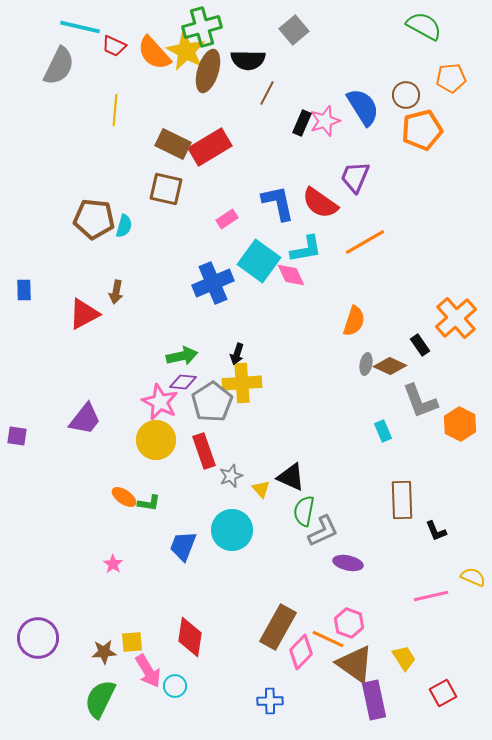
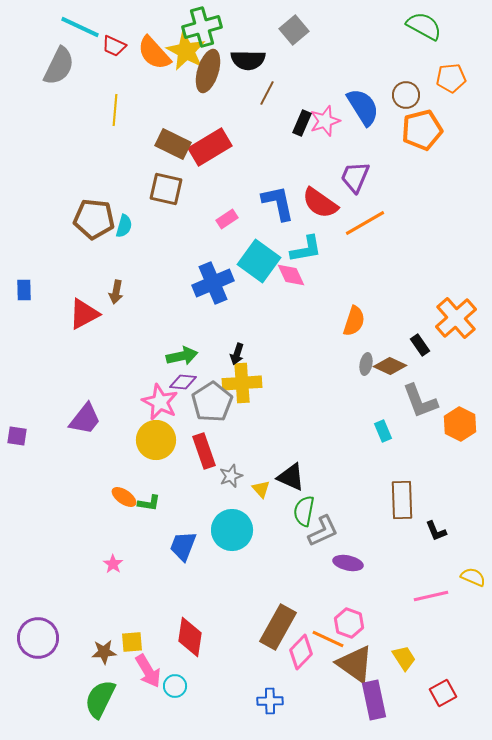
cyan line at (80, 27): rotated 12 degrees clockwise
orange line at (365, 242): moved 19 px up
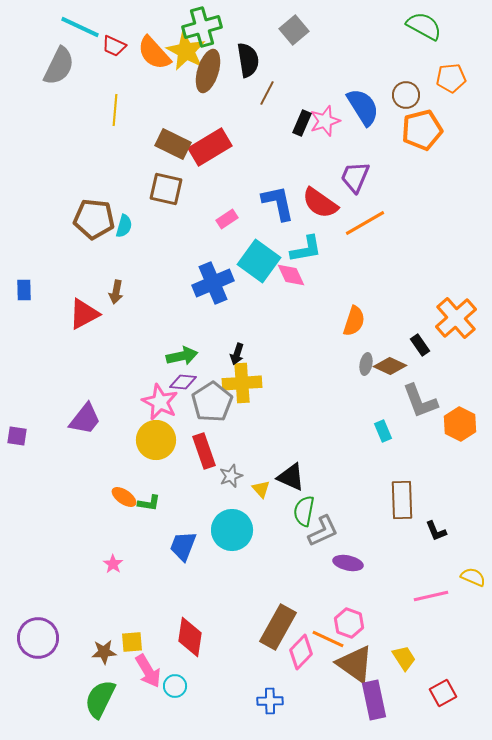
black semicircle at (248, 60): rotated 100 degrees counterclockwise
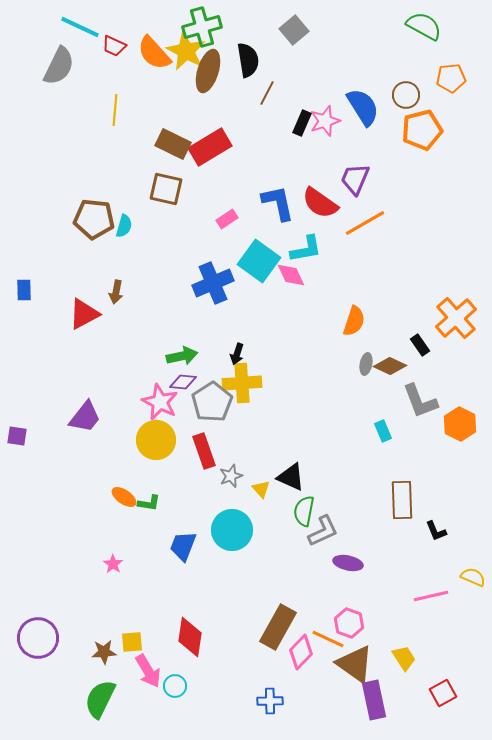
purple trapezoid at (355, 177): moved 2 px down
purple trapezoid at (85, 419): moved 2 px up
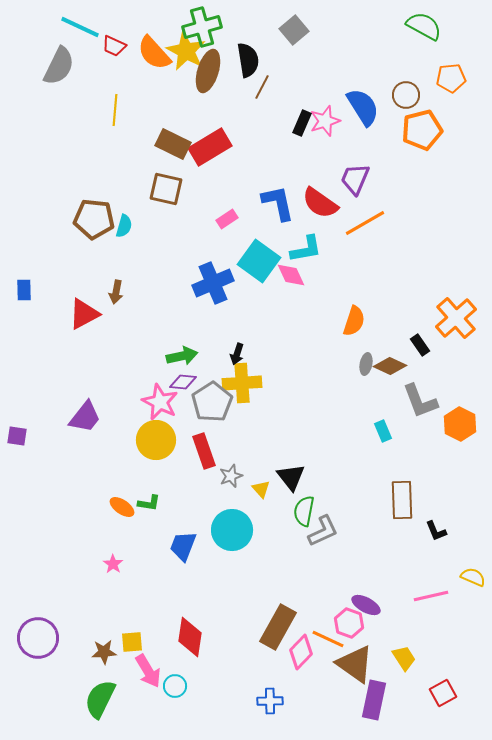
brown line at (267, 93): moved 5 px left, 6 px up
black triangle at (291, 477): rotated 28 degrees clockwise
orange ellipse at (124, 497): moved 2 px left, 10 px down
purple ellipse at (348, 563): moved 18 px right, 42 px down; rotated 16 degrees clockwise
purple rectangle at (374, 700): rotated 24 degrees clockwise
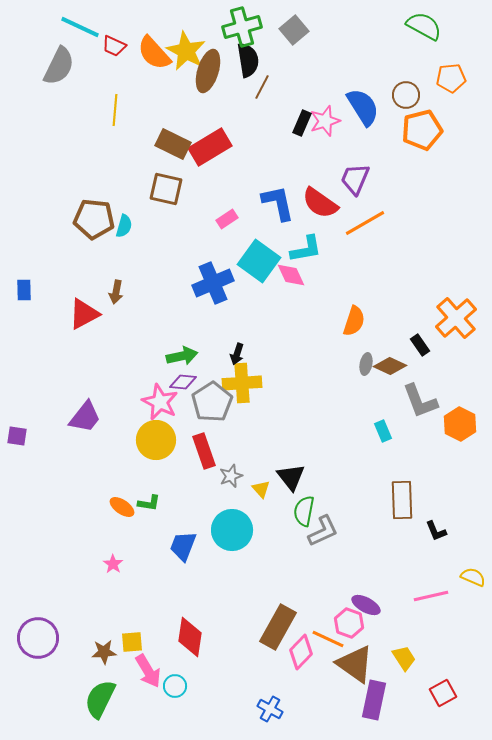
green cross at (202, 27): moved 40 px right
blue cross at (270, 701): moved 8 px down; rotated 30 degrees clockwise
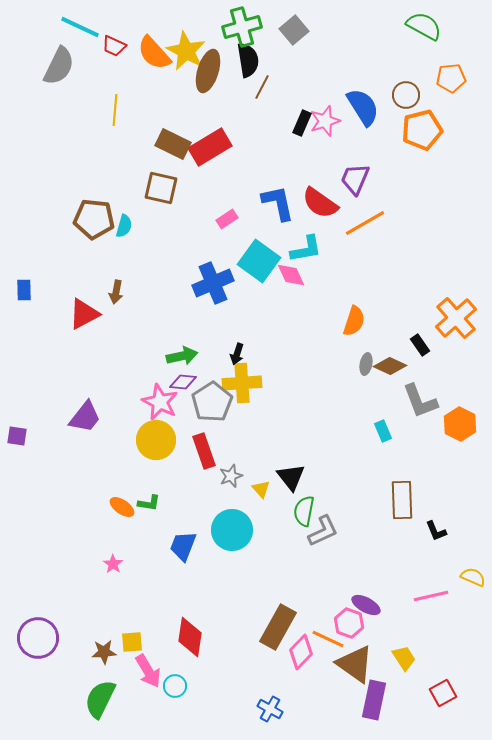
brown square at (166, 189): moved 5 px left, 1 px up
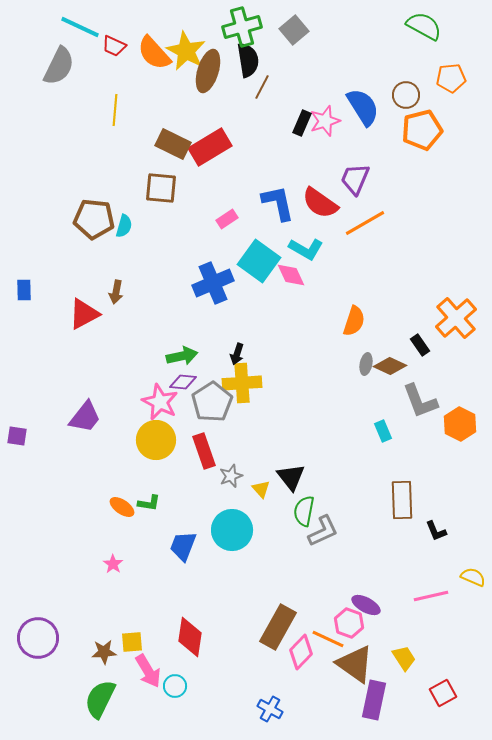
brown square at (161, 188): rotated 8 degrees counterclockwise
cyan L-shape at (306, 249): rotated 40 degrees clockwise
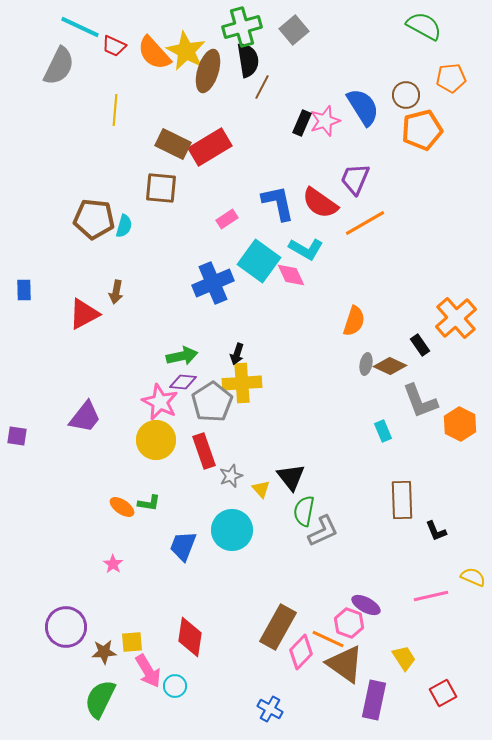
purple circle at (38, 638): moved 28 px right, 11 px up
brown triangle at (355, 664): moved 10 px left
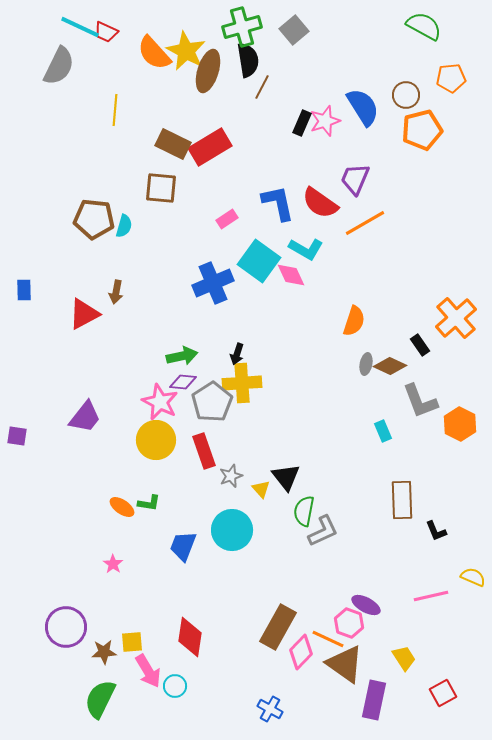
red trapezoid at (114, 46): moved 8 px left, 14 px up
black triangle at (291, 477): moved 5 px left
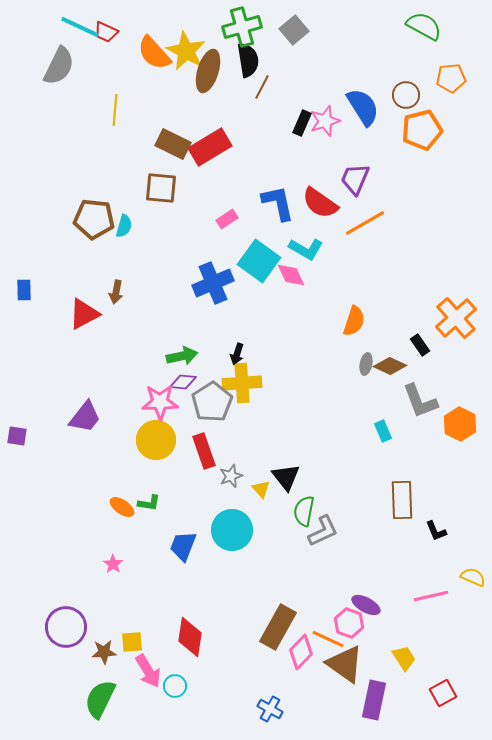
pink star at (160, 402): rotated 27 degrees counterclockwise
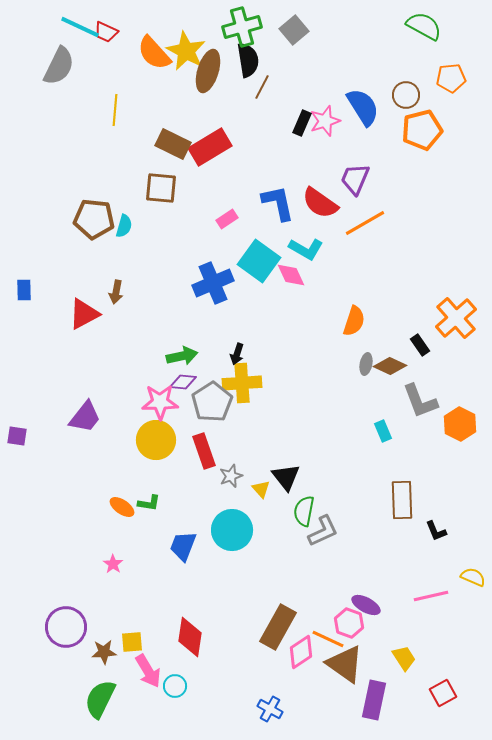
pink diamond at (301, 652): rotated 12 degrees clockwise
